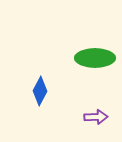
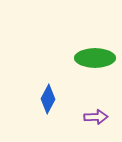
blue diamond: moved 8 px right, 8 px down
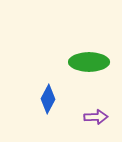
green ellipse: moved 6 px left, 4 px down
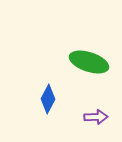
green ellipse: rotated 18 degrees clockwise
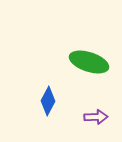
blue diamond: moved 2 px down
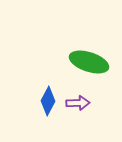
purple arrow: moved 18 px left, 14 px up
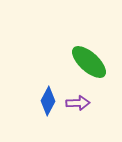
green ellipse: rotated 24 degrees clockwise
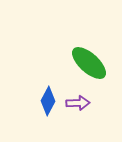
green ellipse: moved 1 px down
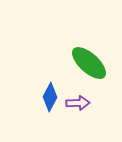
blue diamond: moved 2 px right, 4 px up
